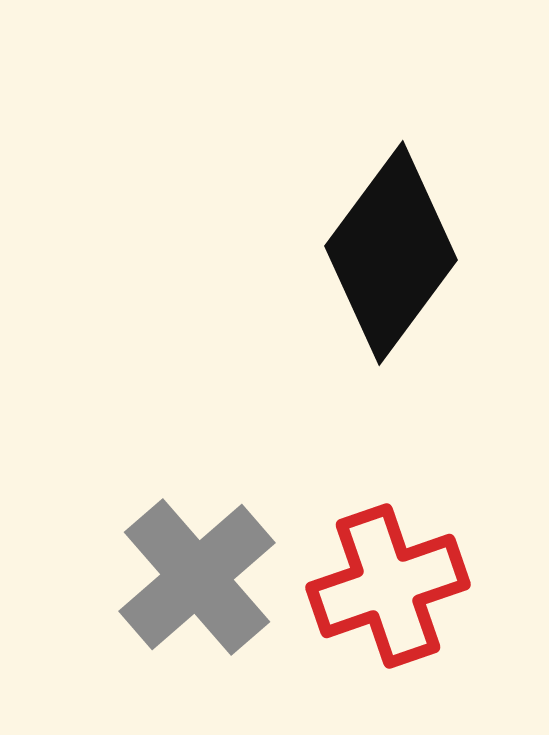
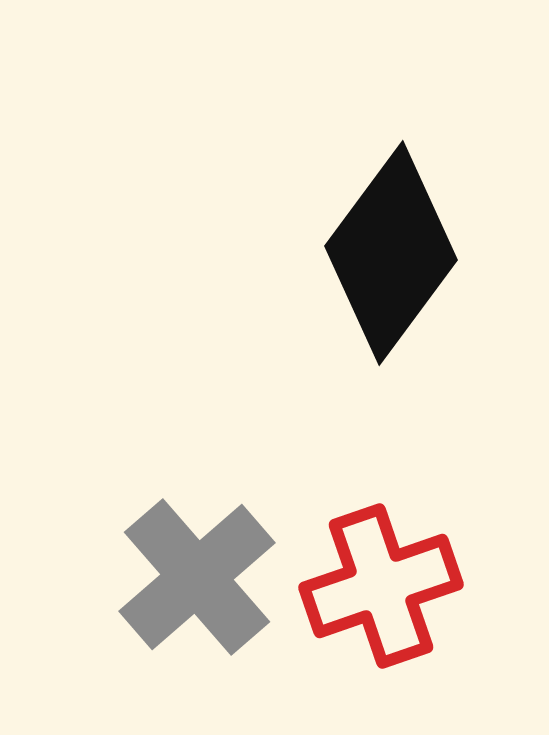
red cross: moved 7 px left
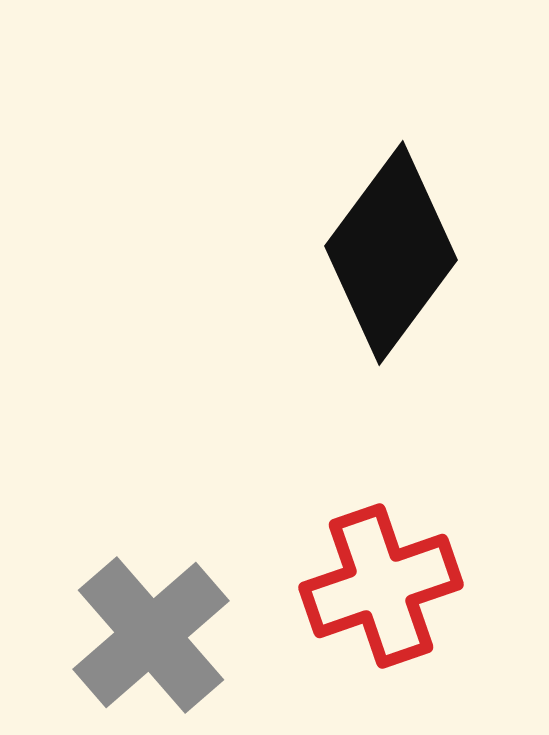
gray cross: moved 46 px left, 58 px down
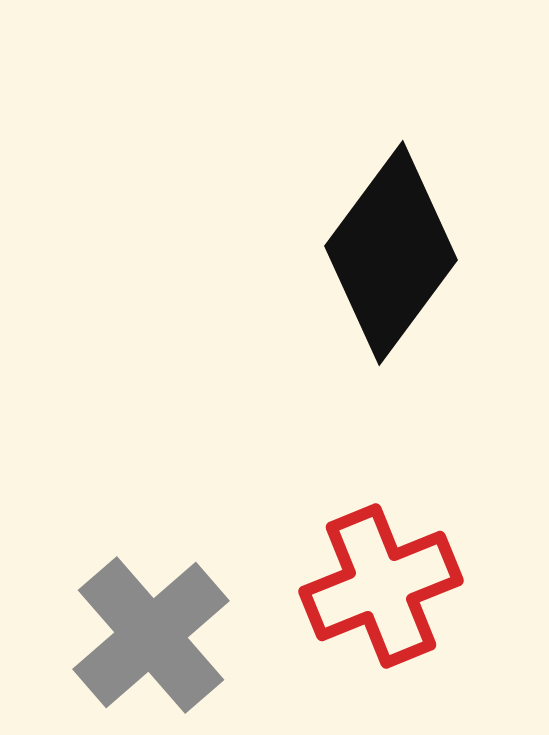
red cross: rotated 3 degrees counterclockwise
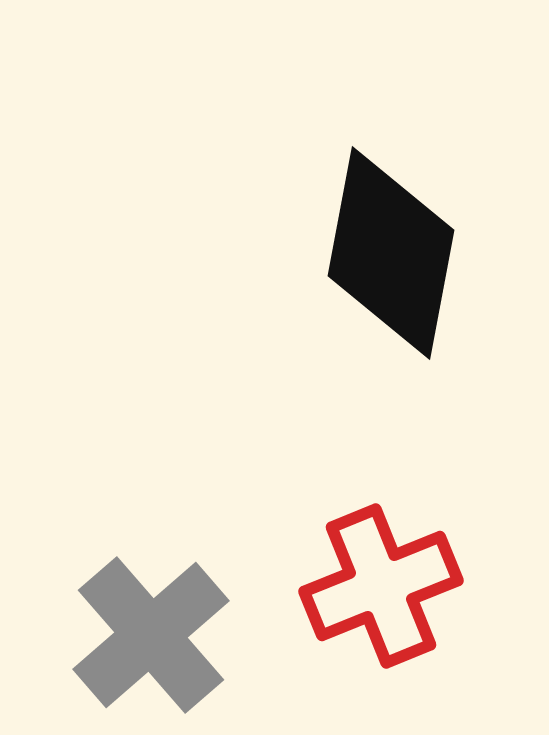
black diamond: rotated 26 degrees counterclockwise
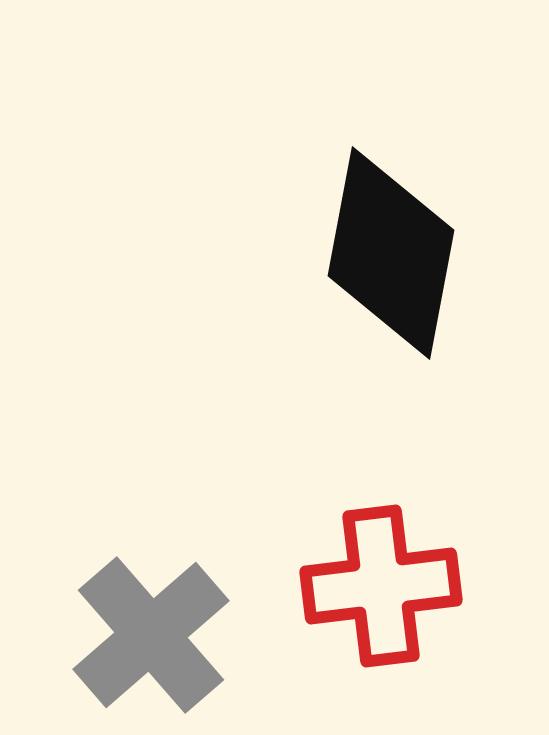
red cross: rotated 15 degrees clockwise
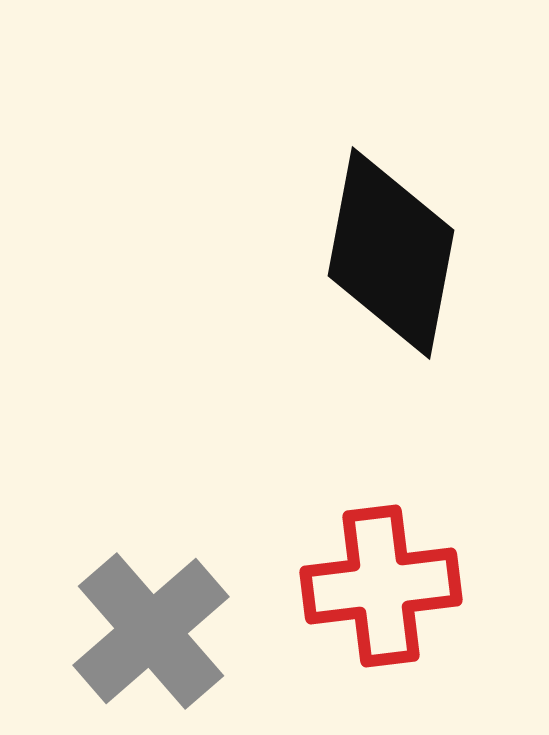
gray cross: moved 4 px up
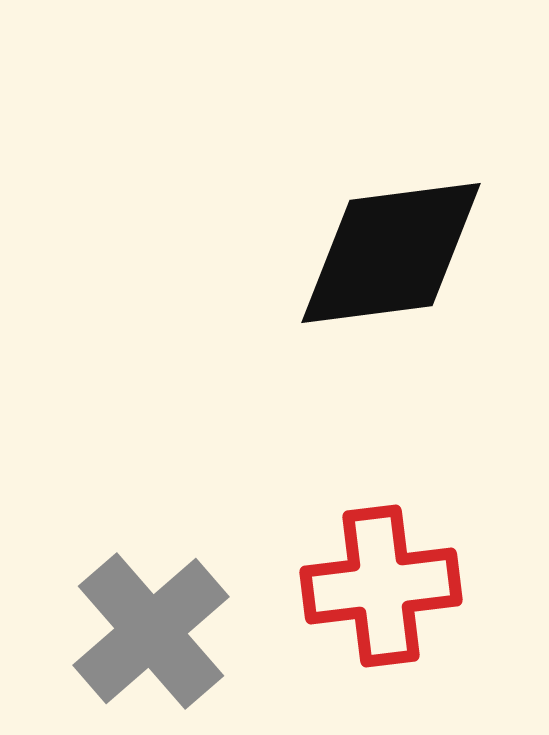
black diamond: rotated 72 degrees clockwise
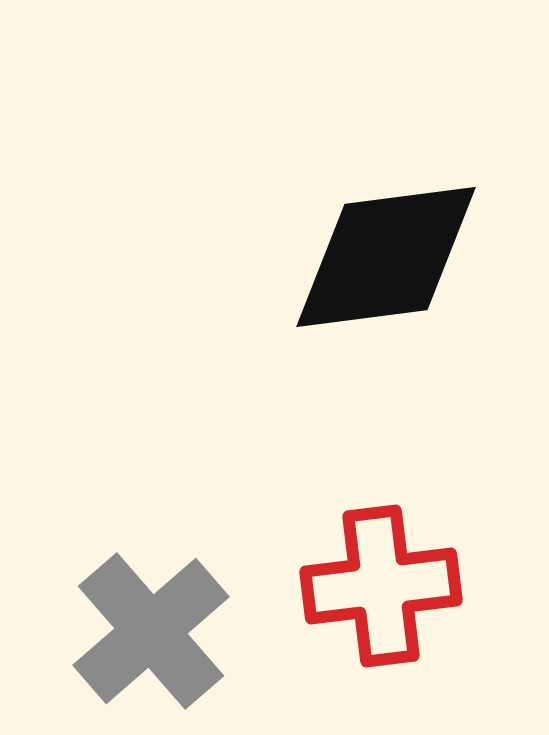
black diamond: moved 5 px left, 4 px down
